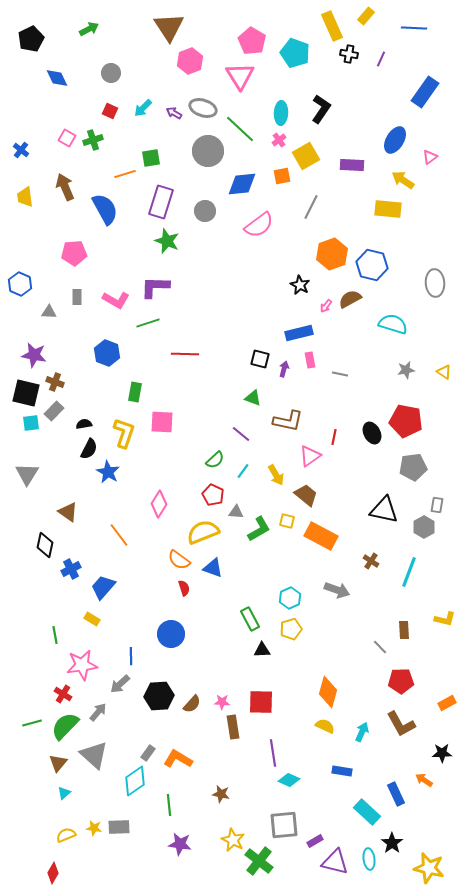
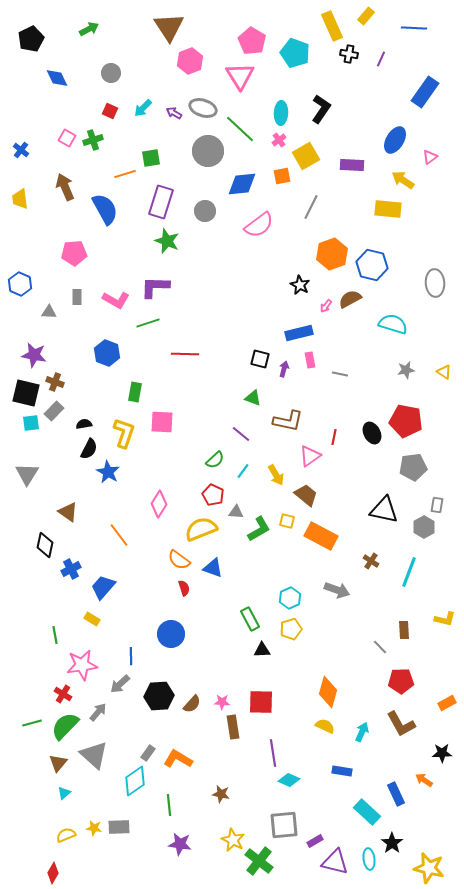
yellow trapezoid at (25, 197): moved 5 px left, 2 px down
yellow semicircle at (203, 532): moved 2 px left, 3 px up
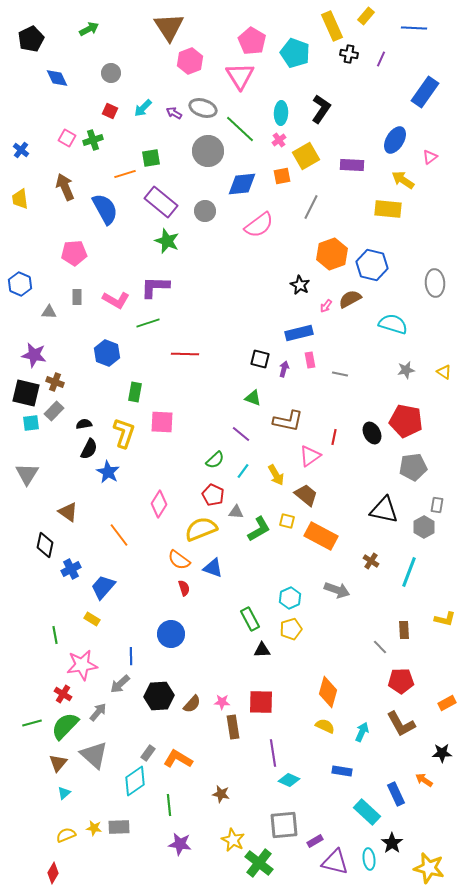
purple rectangle at (161, 202): rotated 68 degrees counterclockwise
green cross at (259, 861): moved 2 px down
